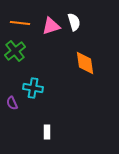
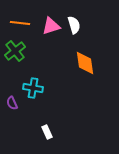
white semicircle: moved 3 px down
white rectangle: rotated 24 degrees counterclockwise
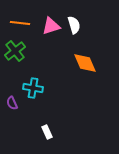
orange diamond: rotated 15 degrees counterclockwise
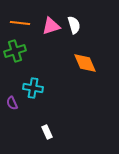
green cross: rotated 20 degrees clockwise
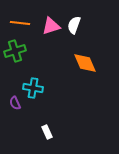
white semicircle: rotated 144 degrees counterclockwise
purple semicircle: moved 3 px right
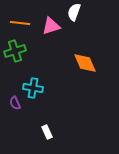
white semicircle: moved 13 px up
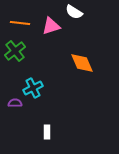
white semicircle: rotated 78 degrees counterclockwise
green cross: rotated 20 degrees counterclockwise
orange diamond: moved 3 px left
cyan cross: rotated 36 degrees counterclockwise
purple semicircle: rotated 112 degrees clockwise
white rectangle: rotated 24 degrees clockwise
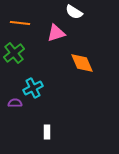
pink triangle: moved 5 px right, 7 px down
green cross: moved 1 px left, 2 px down
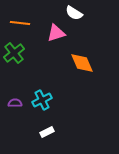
white semicircle: moved 1 px down
cyan cross: moved 9 px right, 12 px down
white rectangle: rotated 64 degrees clockwise
